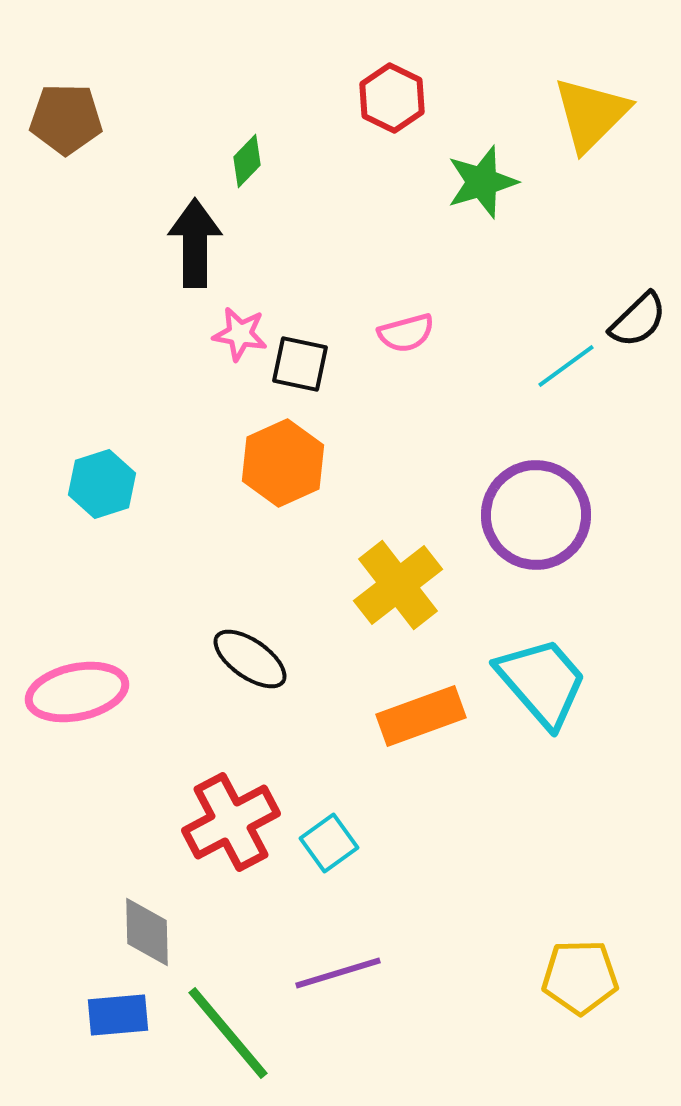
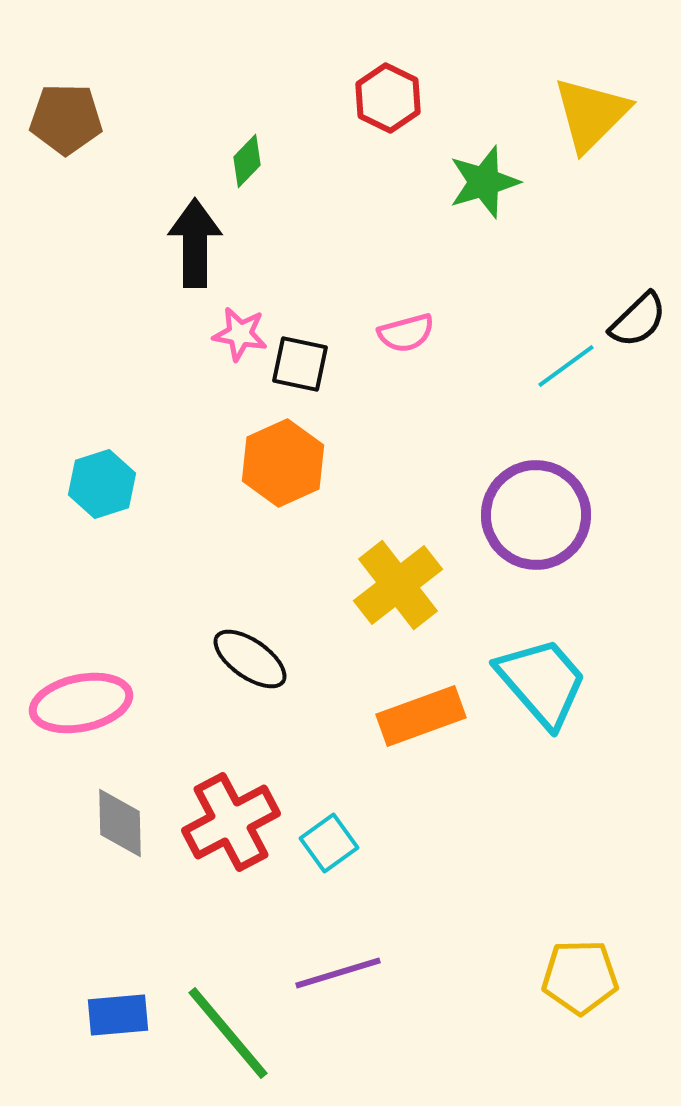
red hexagon: moved 4 px left
green star: moved 2 px right
pink ellipse: moved 4 px right, 11 px down
gray diamond: moved 27 px left, 109 px up
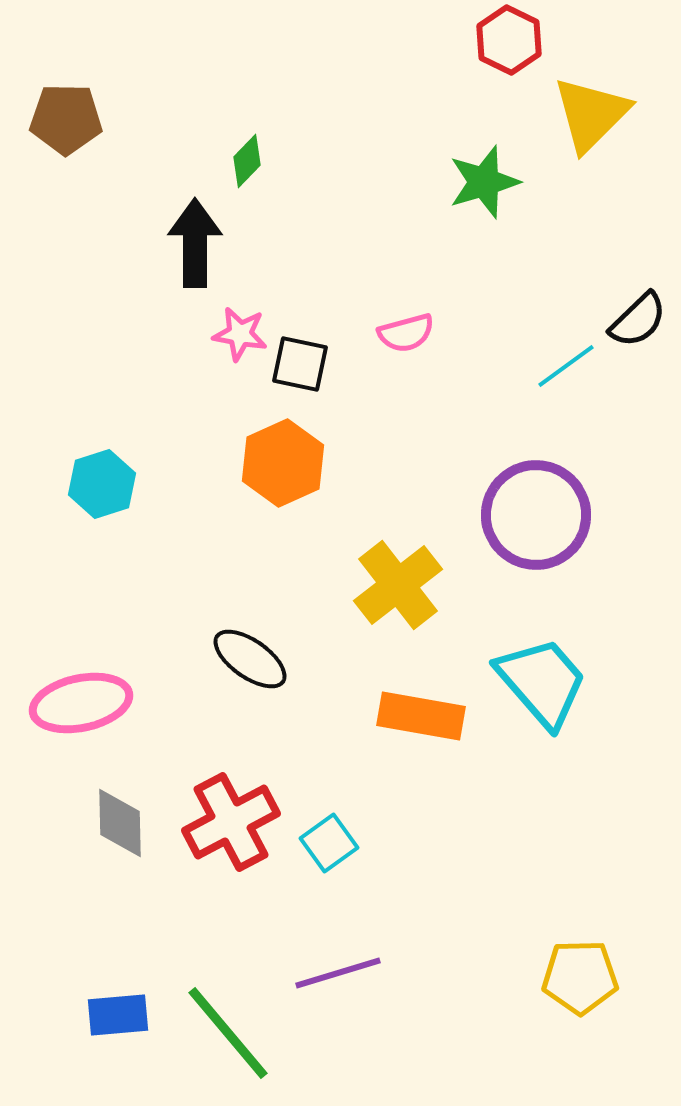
red hexagon: moved 121 px right, 58 px up
orange rectangle: rotated 30 degrees clockwise
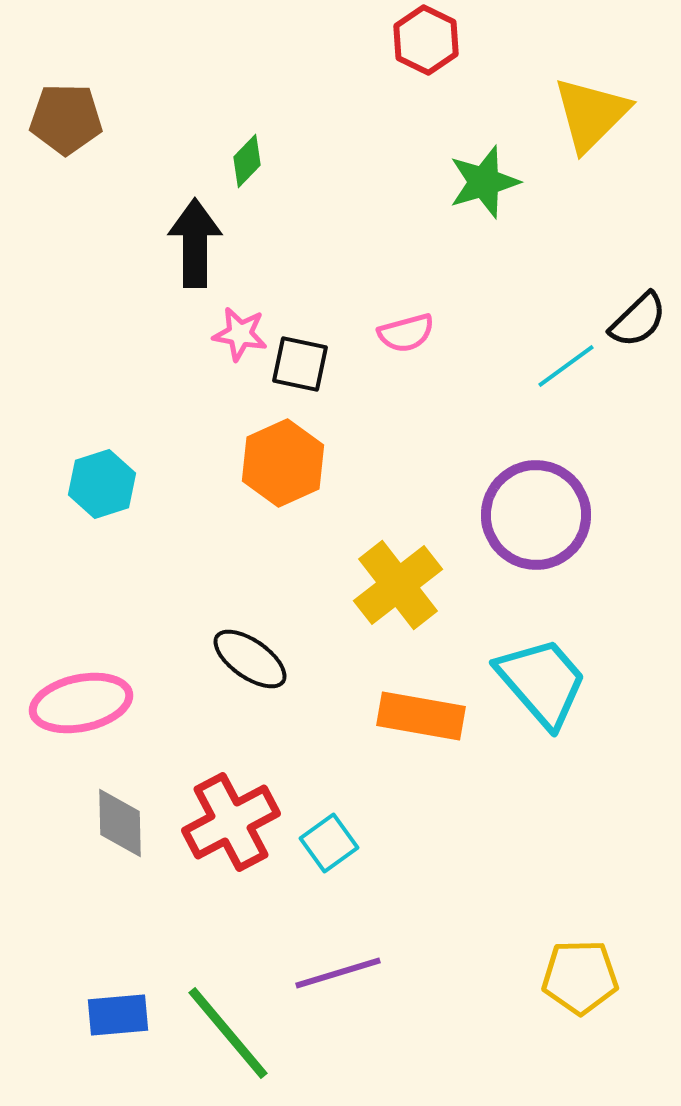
red hexagon: moved 83 px left
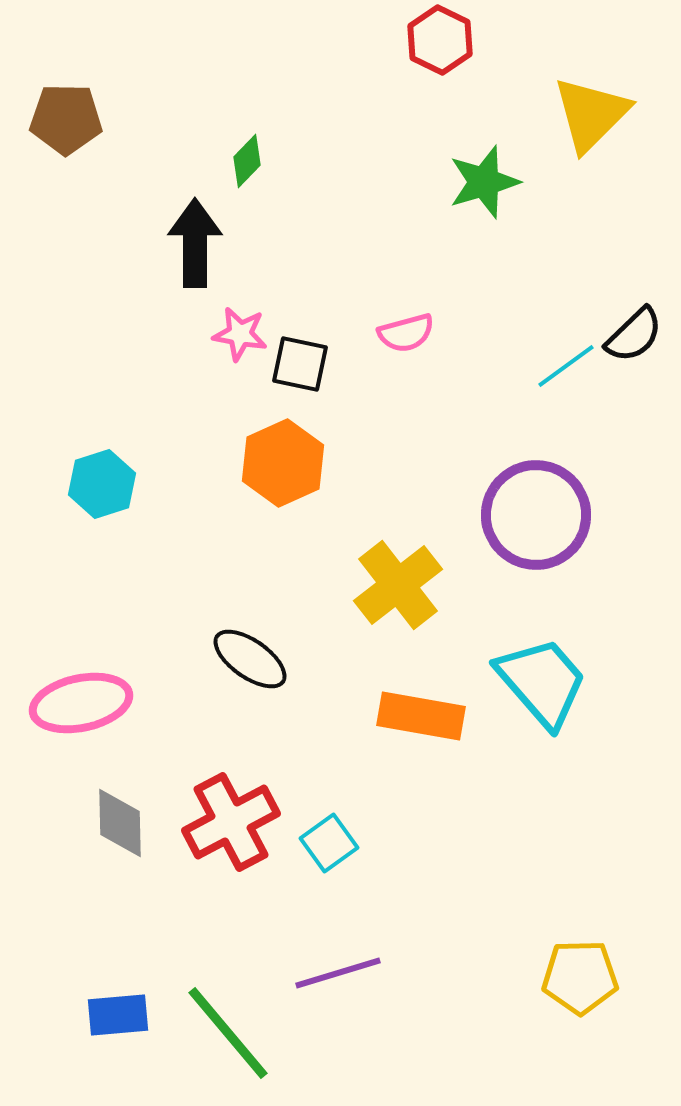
red hexagon: moved 14 px right
black semicircle: moved 4 px left, 15 px down
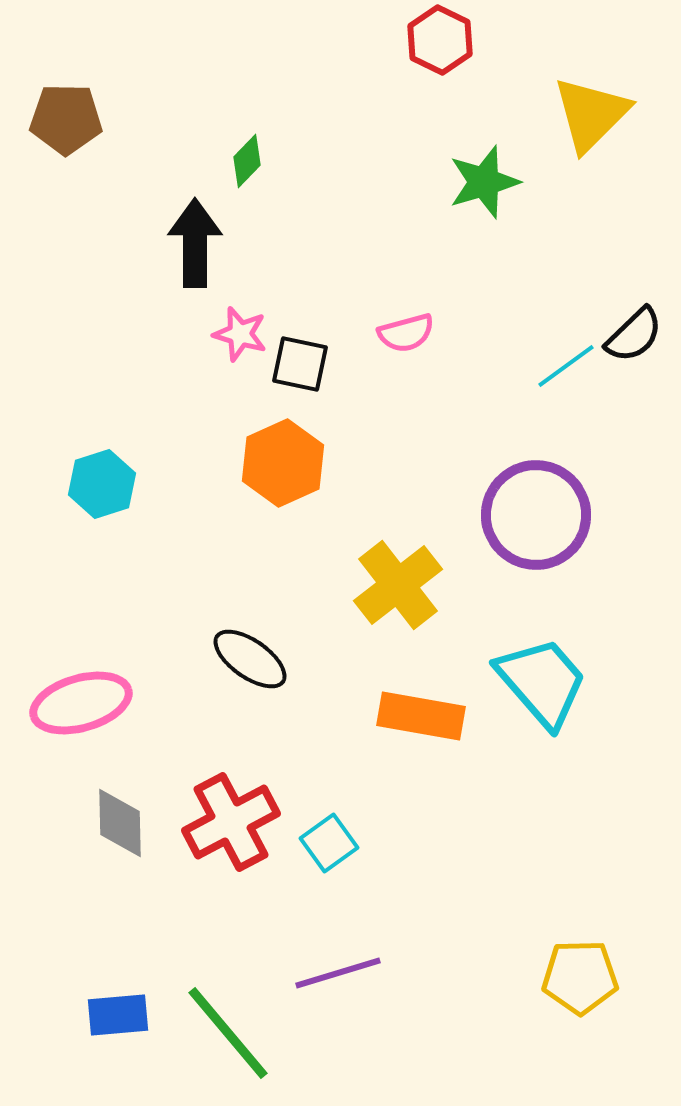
pink star: rotated 6 degrees clockwise
pink ellipse: rotated 4 degrees counterclockwise
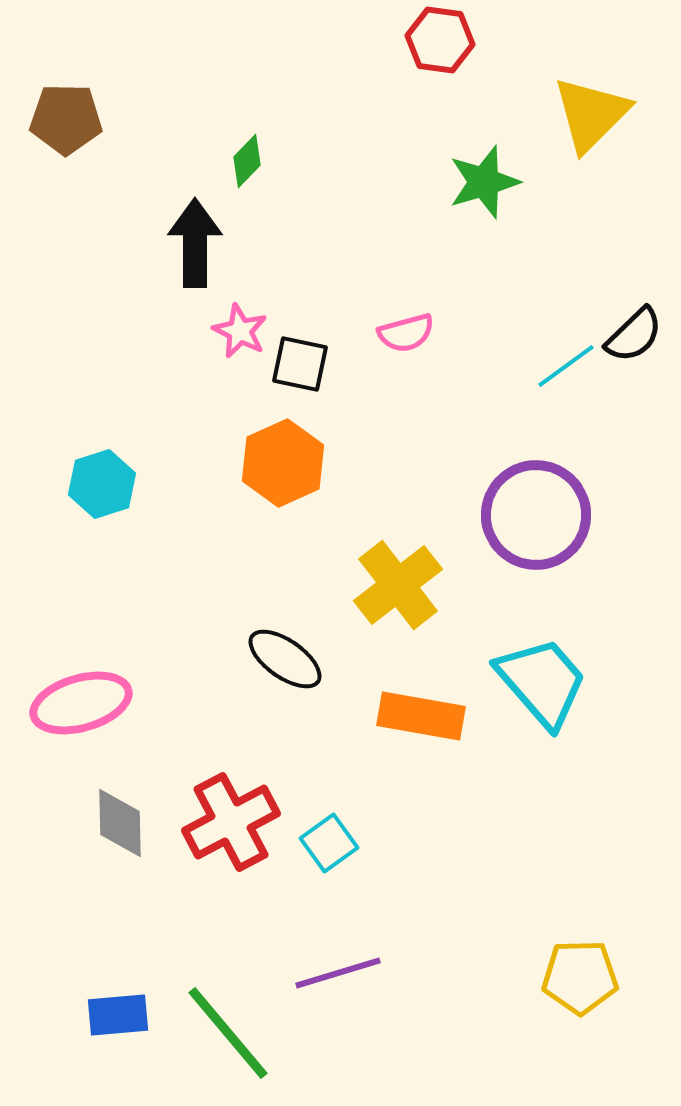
red hexagon: rotated 18 degrees counterclockwise
pink star: moved 3 px up; rotated 10 degrees clockwise
black ellipse: moved 35 px right
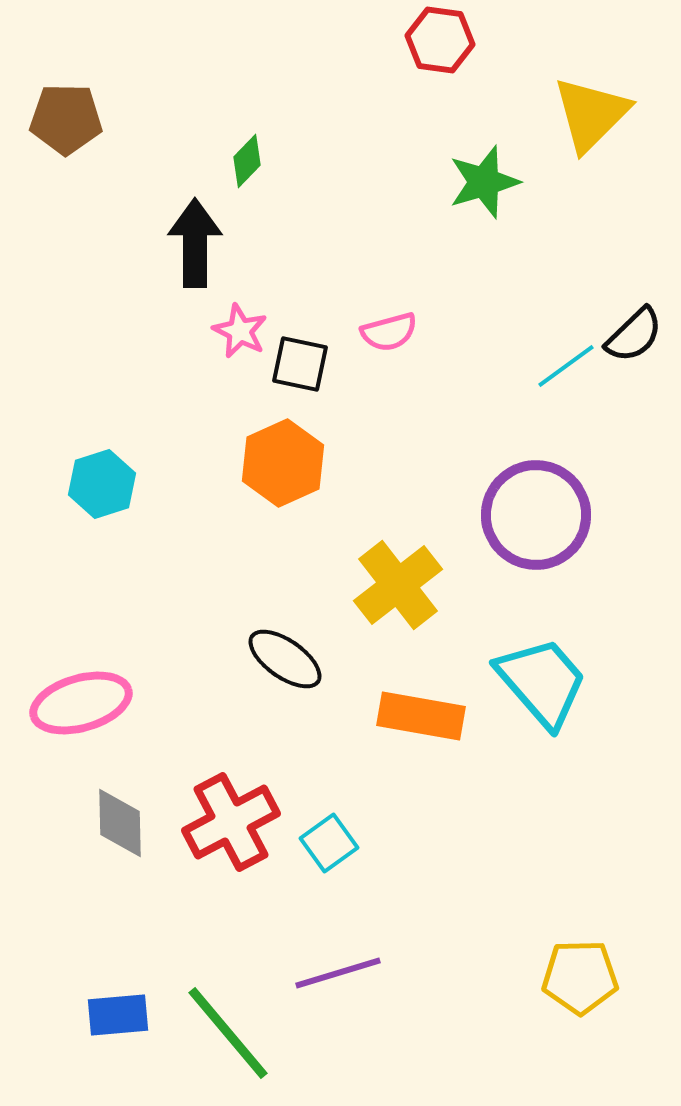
pink semicircle: moved 17 px left, 1 px up
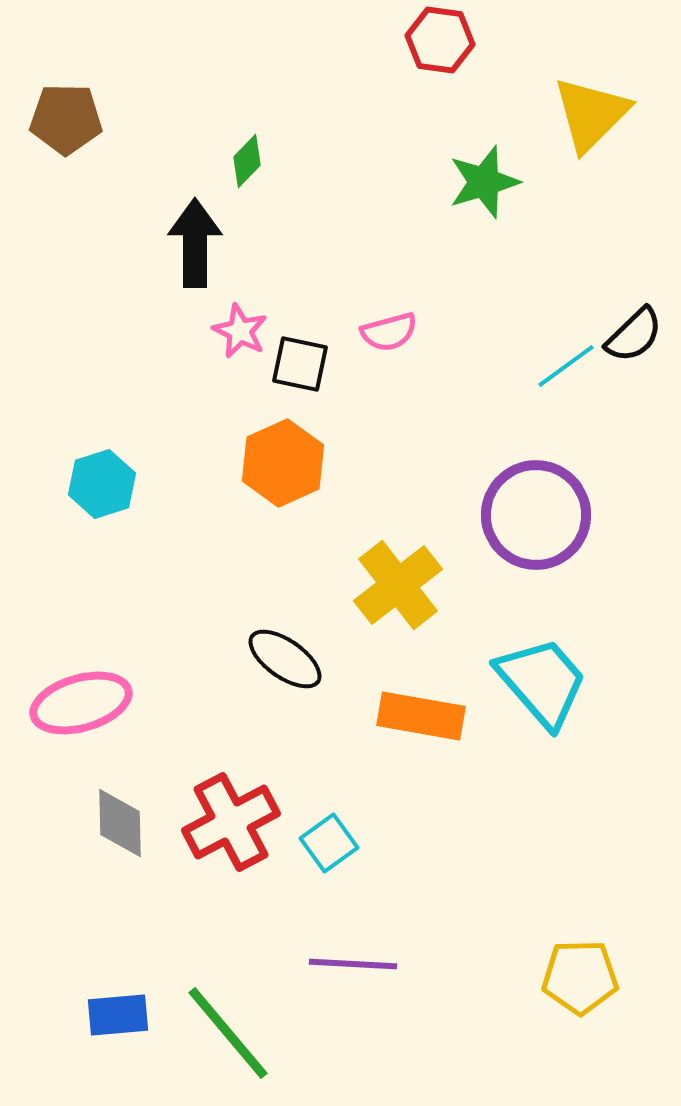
purple line: moved 15 px right, 9 px up; rotated 20 degrees clockwise
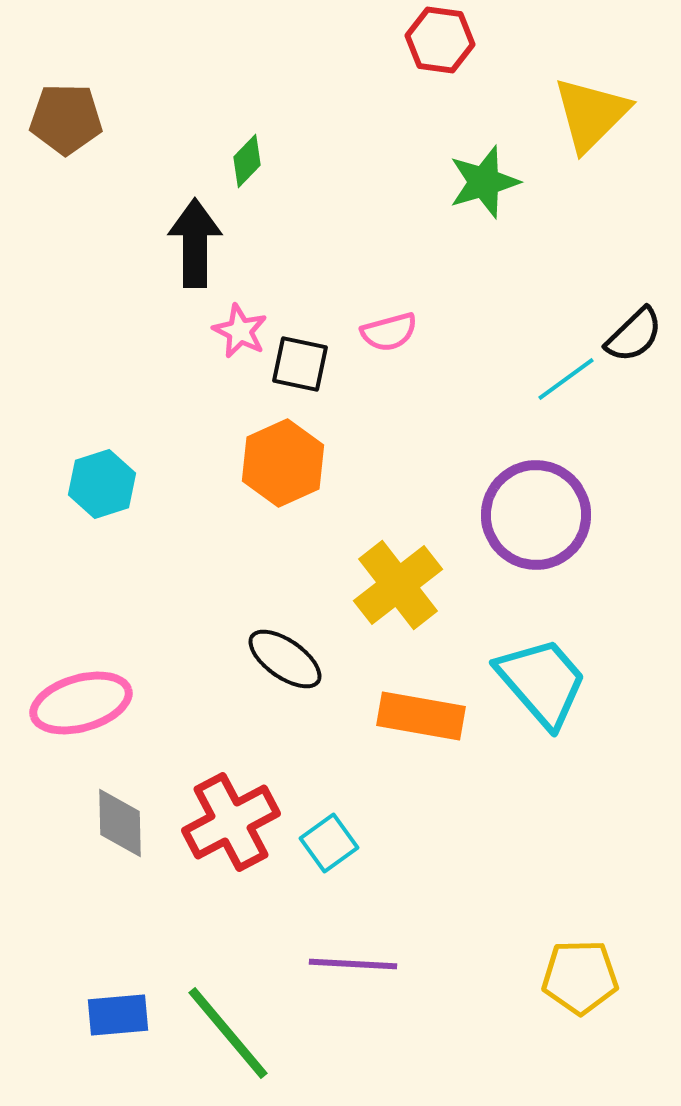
cyan line: moved 13 px down
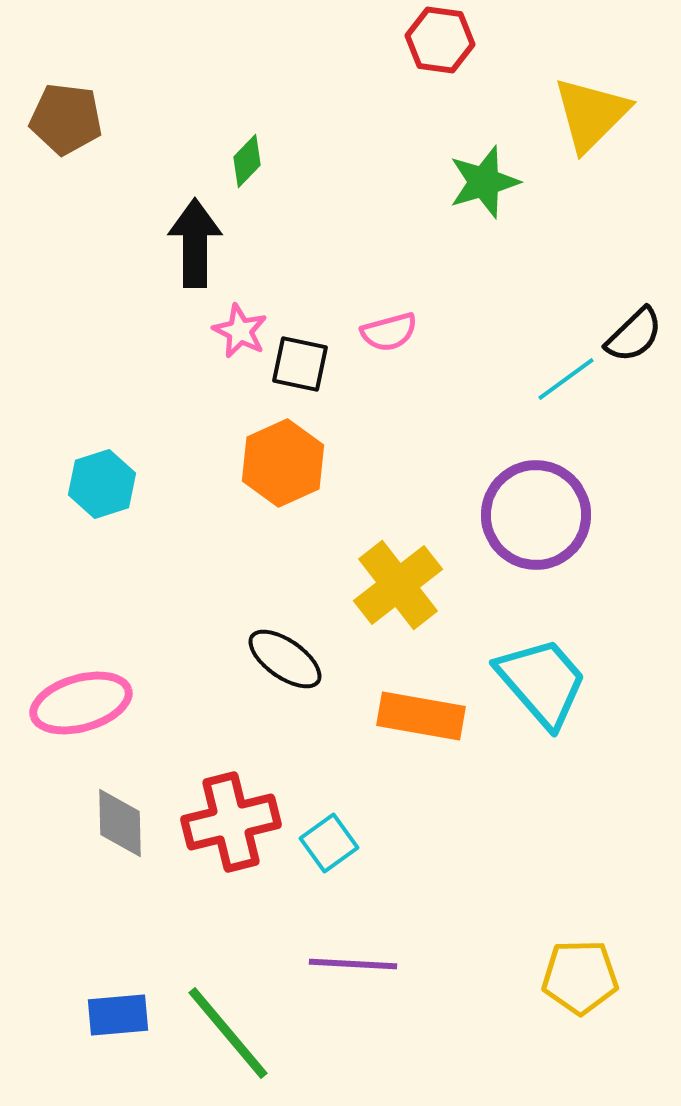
brown pentagon: rotated 6 degrees clockwise
red cross: rotated 14 degrees clockwise
